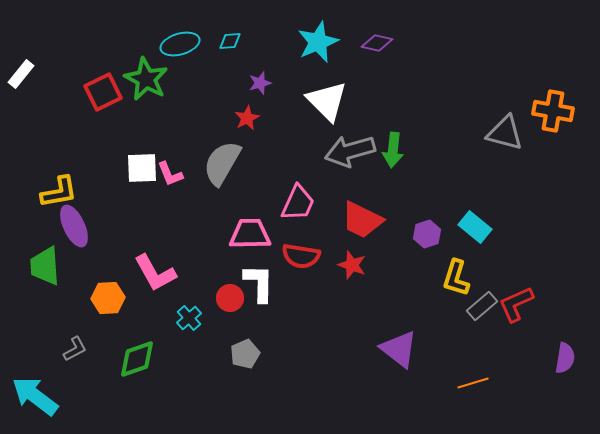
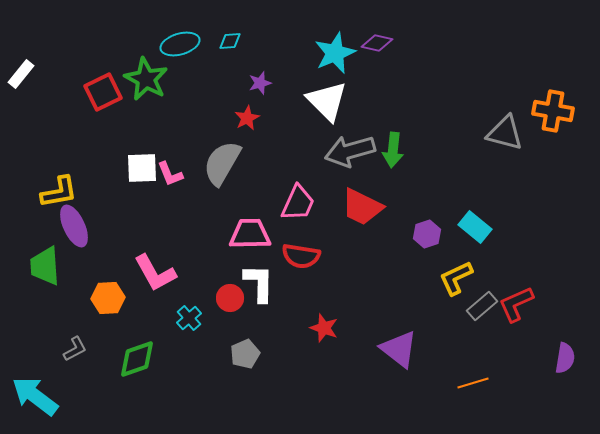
cyan star at (318, 42): moved 17 px right, 11 px down
red trapezoid at (362, 220): moved 13 px up
red star at (352, 265): moved 28 px left, 63 px down
yellow L-shape at (456, 278): rotated 48 degrees clockwise
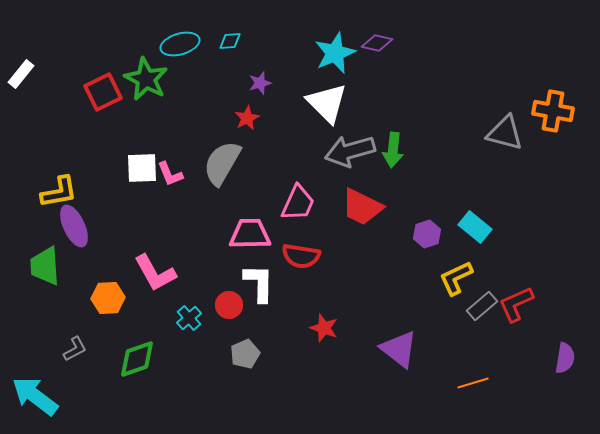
white triangle at (327, 101): moved 2 px down
red circle at (230, 298): moved 1 px left, 7 px down
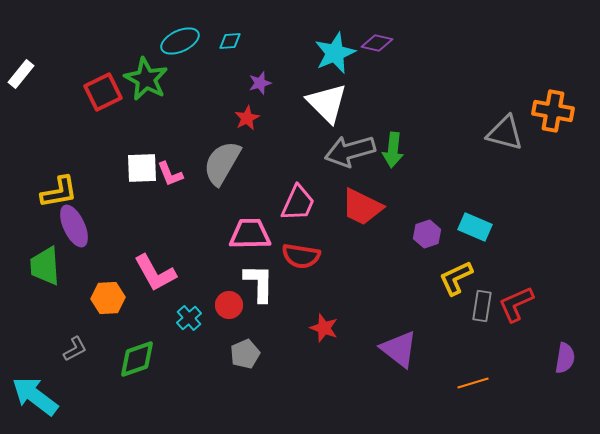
cyan ellipse at (180, 44): moved 3 px up; rotated 9 degrees counterclockwise
cyan rectangle at (475, 227): rotated 16 degrees counterclockwise
gray rectangle at (482, 306): rotated 40 degrees counterclockwise
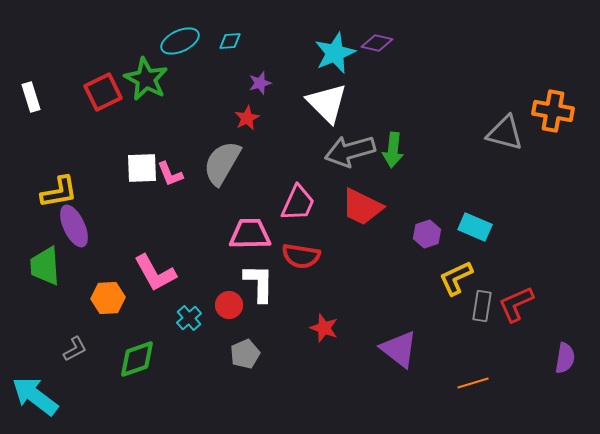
white rectangle at (21, 74): moved 10 px right, 23 px down; rotated 56 degrees counterclockwise
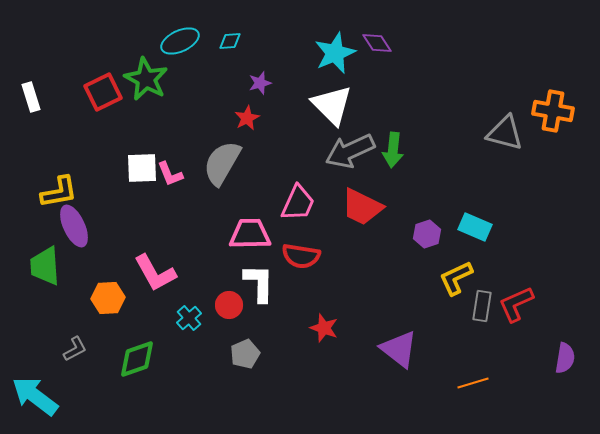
purple diamond at (377, 43): rotated 44 degrees clockwise
white triangle at (327, 103): moved 5 px right, 2 px down
gray arrow at (350, 151): rotated 9 degrees counterclockwise
